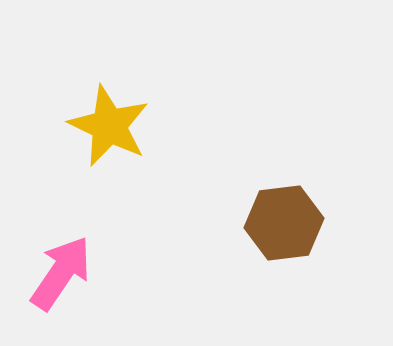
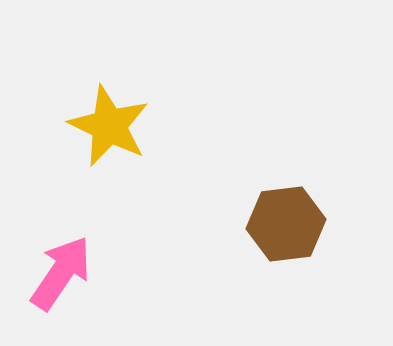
brown hexagon: moved 2 px right, 1 px down
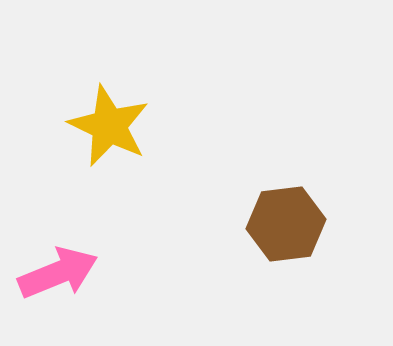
pink arrow: moved 3 px left; rotated 34 degrees clockwise
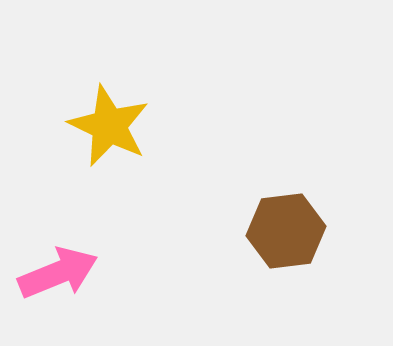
brown hexagon: moved 7 px down
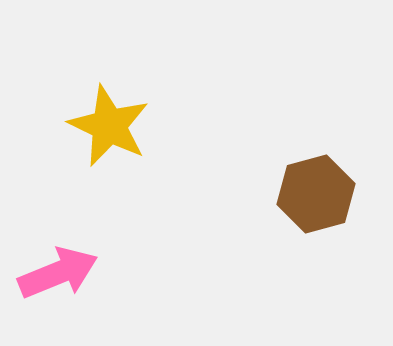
brown hexagon: moved 30 px right, 37 px up; rotated 8 degrees counterclockwise
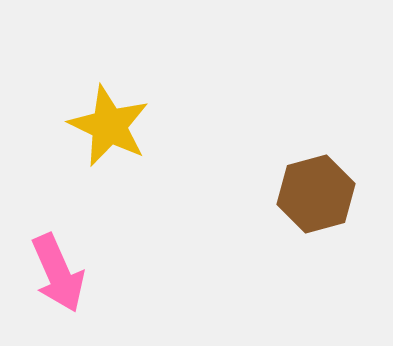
pink arrow: rotated 88 degrees clockwise
